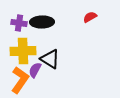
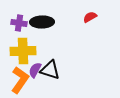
black triangle: moved 11 px down; rotated 15 degrees counterclockwise
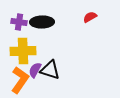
purple cross: moved 1 px up
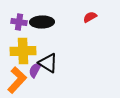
black triangle: moved 2 px left, 7 px up; rotated 15 degrees clockwise
orange L-shape: moved 3 px left; rotated 8 degrees clockwise
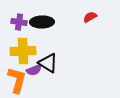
purple semicircle: moved 1 px left; rotated 140 degrees counterclockwise
orange L-shape: rotated 28 degrees counterclockwise
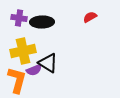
purple cross: moved 4 px up
yellow cross: rotated 10 degrees counterclockwise
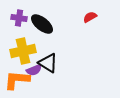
black ellipse: moved 2 px down; rotated 40 degrees clockwise
orange L-shape: rotated 100 degrees counterclockwise
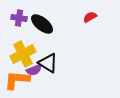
yellow cross: moved 3 px down; rotated 15 degrees counterclockwise
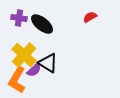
yellow cross: moved 1 px right, 1 px down; rotated 20 degrees counterclockwise
purple semicircle: rotated 21 degrees counterclockwise
orange L-shape: rotated 64 degrees counterclockwise
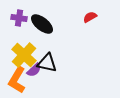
black triangle: moved 1 px left; rotated 20 degrees counterclockwise
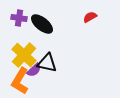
orange L-shape: moved 3 px right, 1 px down
